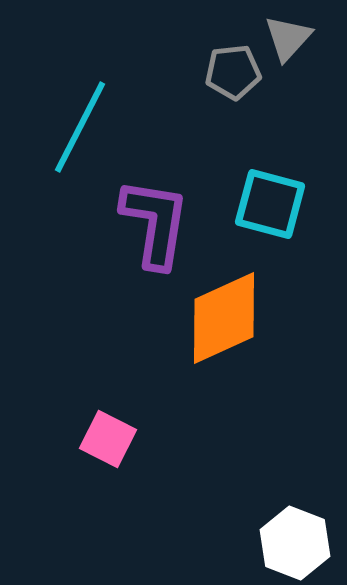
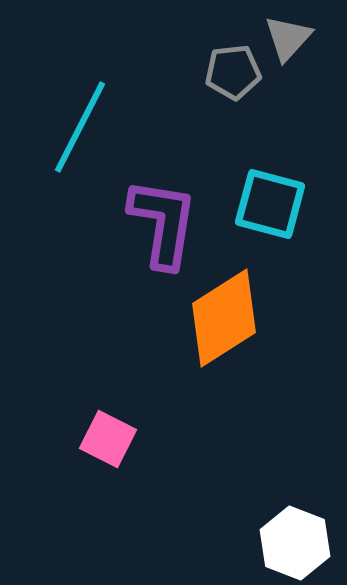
purple L-shape: moved 8 px right
orange diamond: rotated 8 degrees counterclockwise
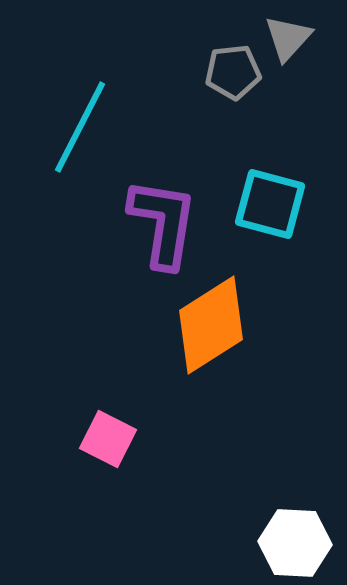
orange diamond: moved 13 px left, 7 px down
white hexagon: rotated 18 degrees counterclockwise
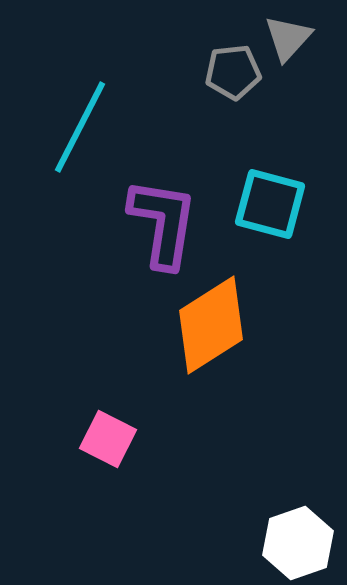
white hexagon: moved 3 px right; rotated 22 degrees counterclockwise
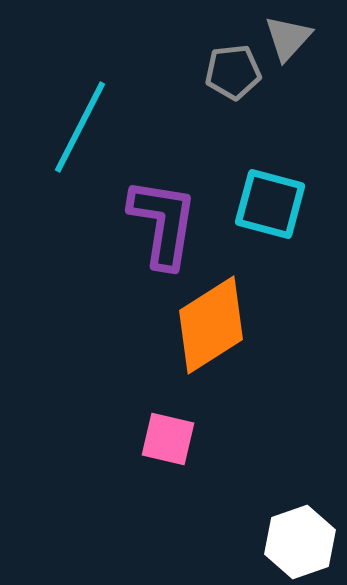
pink square: moved 60 px right; rotated 14 degrees counterclockwise
white hexagon: moved 2 px right, 1 px up
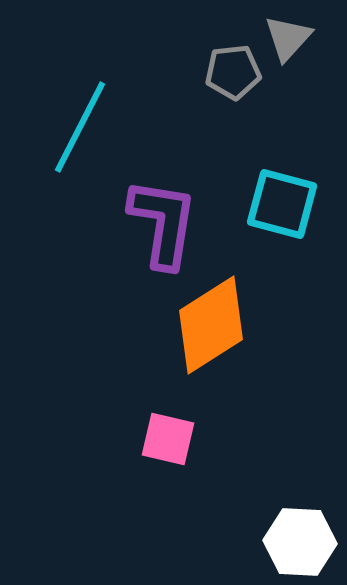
cyan square: moved 12 px right
white hexagon: rotated 22 degrees clockwise
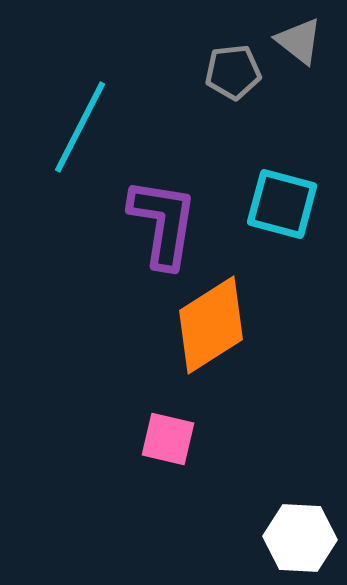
gray triangle: moved 11 px right, 3 px down; rotated 34 degrees counterclockwise
white hexagon: moved 4 px up
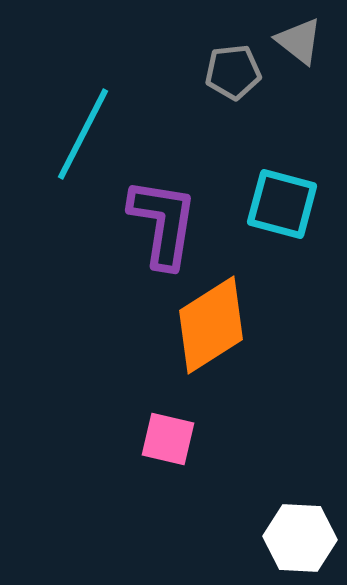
cyan line: moved 3 px right, 7 px down
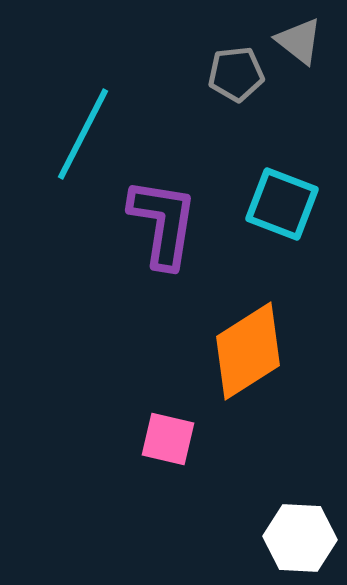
gray pentagon: moved 3 px right, 2 px down
cyan square: rotated 6 degrees clockwise
orange diamond: moved 37 px right, 26 px down
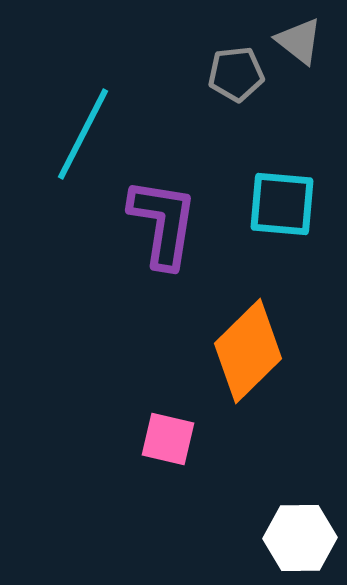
cyan square: rotated 16 degrees counterclockwise
orange diamond: rotated 12 degrees counterclockwise
white hexagon: rotated 4 degrees counterclockwise
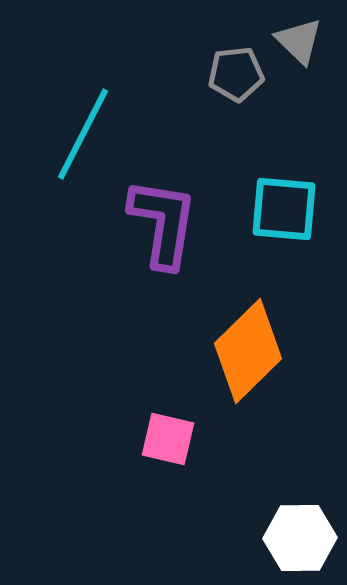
gray triangle: rotated 6 degrees clockwise
cyan square: moved 2 px right, 5 px down
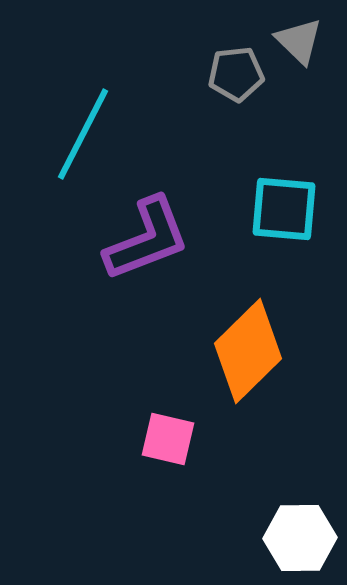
purple L-shape: moved 16 px left, 16 px down; rotated 60 degrees clockwise
